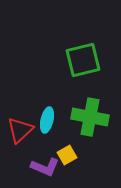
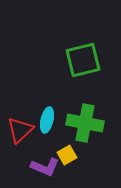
green cross: moved 5 px left, 6 px down
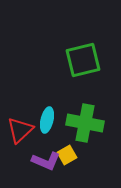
purple L-shape: moved 1 px right, 6 px up
